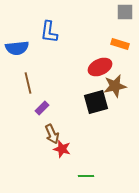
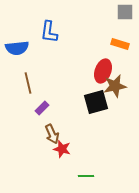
red ellipse: moved 3 px right, 4 px down; rotated 45 degrees counterclockwise
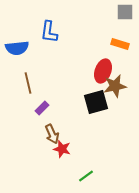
green line: rotated 35 degrees counterclockwise
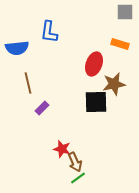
red ellipse: moved 9 px left, 7 px up
brown star: moved 1 px left, 2 px up
black square: rotated 15 degrees clockwise
brown arrow: moved 23 px right, 28 px down
green line: moved 8 px left, 2 px down
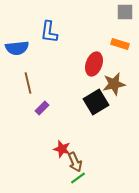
black square: rotated 30 degrees counterclockwise
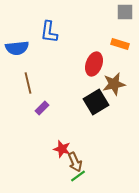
green line: moved 2 px up
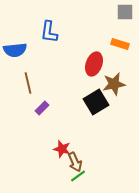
blue semicircle: moved 2 px left, 2 px down
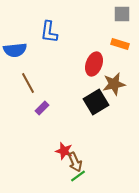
gray square: moved 3 px left, 2 px down
brown line: rotated 15 degrees counterclockwise
red star: moved 2 px right, 2 px down
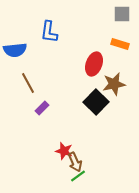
black square: rotated 15 degrees counterclockwise
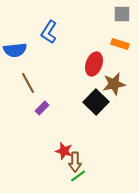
blue L-shape: rotated 25 degrees clockwise
brown arrow: rotated 24 degrees clockwise
